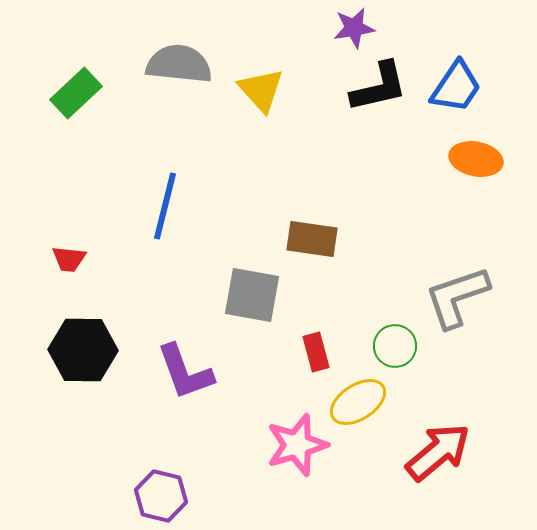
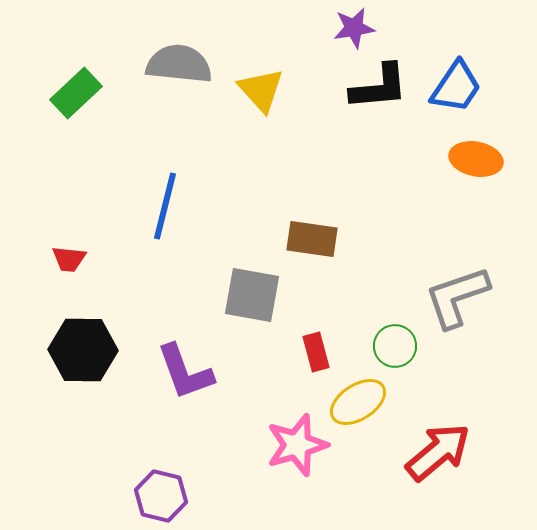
black L-shape: rotated 8 degrees clockwise
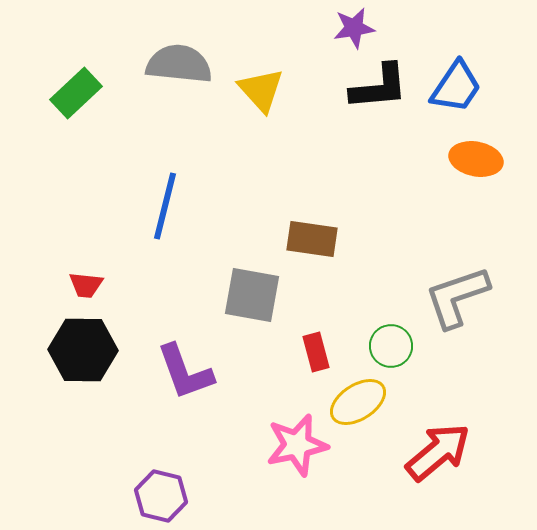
red trapezoid: moved 17 px right, 26 px down
green circle: moved 4 px left
pink star: rotated 4 degrees clockwise
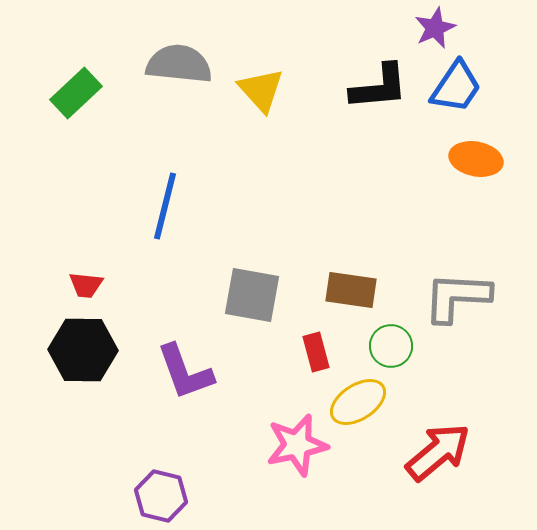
purple star: moved 81 px right; rotated 15 degrees counterclockwise
brown rectangle: moved 39 px right, 51 px down
gray L-shape: rotated 22 degrees clockwise
